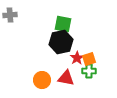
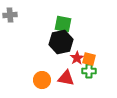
orange square: rotated 32 degrees clockwise
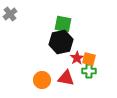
gray cross: moved 1 px up; rotated 32 degrees counterclockwise
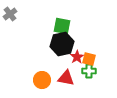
green square: moved 1 px left, 2 px down
black hexagon: moved 1 px right, 2 px down
red star: moved 1 px up
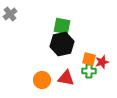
red star: moved 25 px right, 5 px down; rotated 16 degrees clockwise
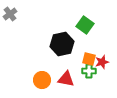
green square: moved 23 px right, 1 px up; rotated 24 degrees clockwise
red triangle: moved 1 px down
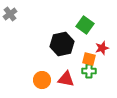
red star: moved 14 px up
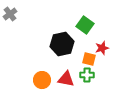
green cross: moved 2 px left, 4 px down
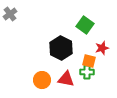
black hexagon: moved 1 px left, 4 px down; rotated 20 degrees counterclockwise
orange square: moved 2 px down
green cross: moved 3 px up
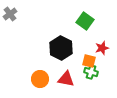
green square: moved 4 px up
green cross: moved 4 px right; rotated 16 degrees clockwise
orange circle: moved 2 px left, 1 px up
